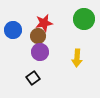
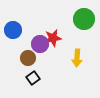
red star: moved 9 px right, 15 px down
brown circle: moved 10 px left, 22 px down
purple circle: moved 8 px up
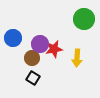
blue circle: moved 8 px down
red star: moved 1 px right, 11 px down
brown circle: moved 4 px right
black square: rotated 24 degrees counterclockwise
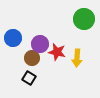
red star: moved 3 px right, 3 px down; rotated 24 degrees clockwise
black square: moved 4 px left
